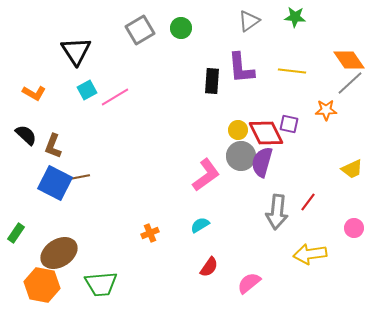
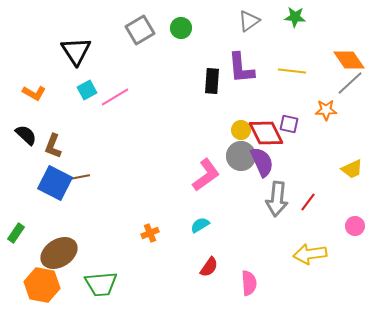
yellow circle: moved 3 px right
purple semicircle: rotated 140 degrees clockwise
gray arrow: moved 13 px up
pink circle: moved 1 px right, 2 px up
pink semicircle: rotated 125 degrees clockwise
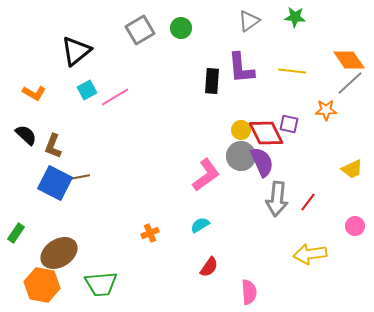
black triangle: rotated 24 degrees clockwise
pink semicircle: moved 9 px down
